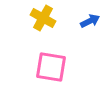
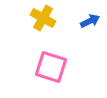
pink square: rotated 8 degrees clockwise
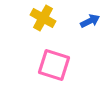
pink square: moved 3 px right, 2 px up
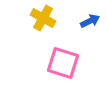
pink square: moved 9 px right, 2 px up
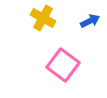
pink square: moved 2 px down; rotated 20 degrees clockwise
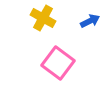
pink square: moved 5 px left, 2 px up
